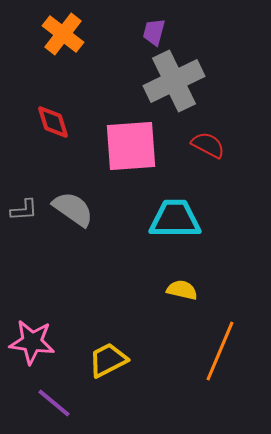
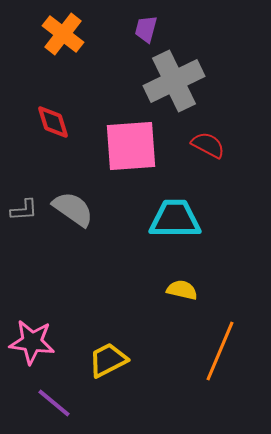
purple trapezoid: moved 8 px left, 3 px up
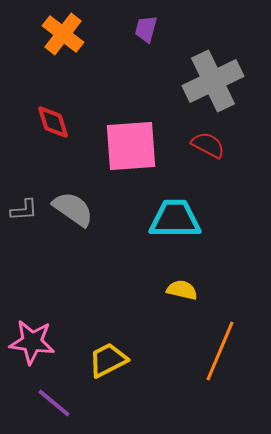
gray cross: moved 39 px right
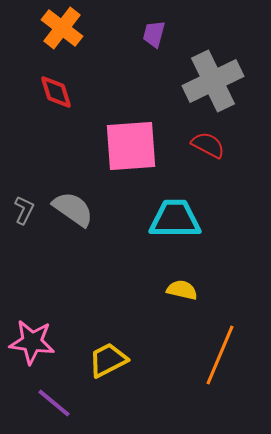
purple trapezoid: moved 8 px right, 5 px down
orange cross: moved 1 px left, 6 px up
red diamond: moved 3 px right, 30 px up
gray L-shape: rotated 60 degrees counterclockwise
orange line: moved 4 px down
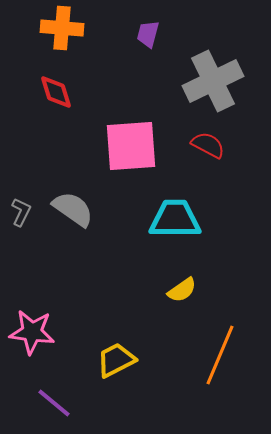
orange cross: rotated 33 degrees counterclockwise
purple trapezoid: moved 6 px left
gray L-shape: moved 3 px left, 2 px down
yellow semicircle: rotated 132 degrees clockwise
pink star: moved 10 px up
yellow trapezoid: moved 8 px right
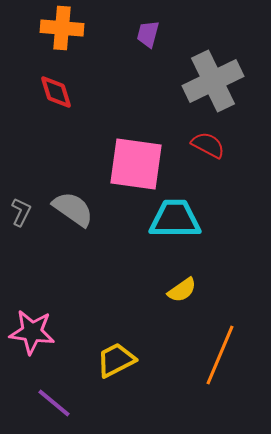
pink square: moved 5 px right, 18 px down; rotated 12 degrees clockwise
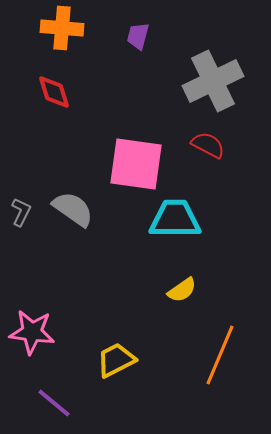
purple trapezoid: moved 10 px left, 2 px down
red diamond: moved 2 px left
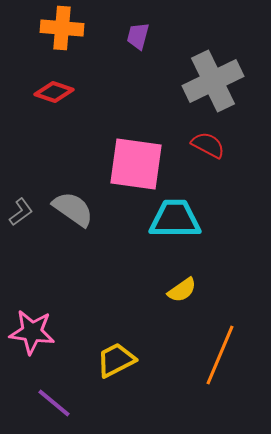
red diamond: rotated 54 degrees counterclockwise
gray L-shape: rotated 28 degrees clockwise
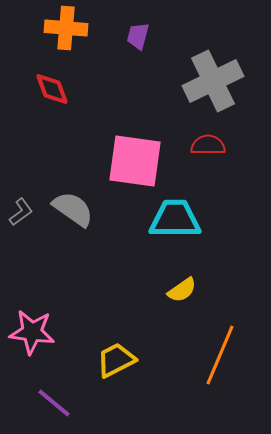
orange cross: moved 4 px right
red diamond: moved 2 px left, 3 px up; rotated 51 degrees clockwise
red semicircle: rotated 28 degrees counterclockwise
pink square: moved 1 px left, 3 px up
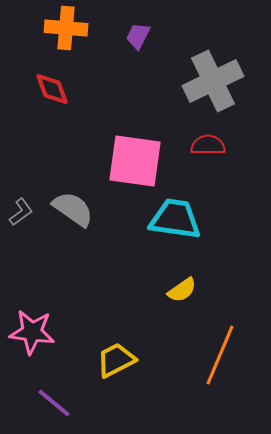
purple trapezoid: rotated 12 degrees clockwise
cyan trapezoid: rotated 8 degrees clockwise
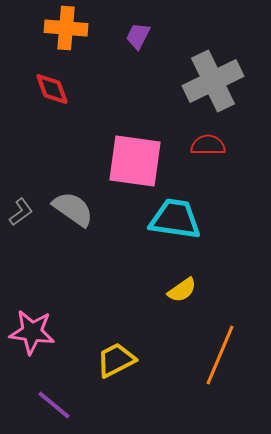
purple line: moved 2 px down
